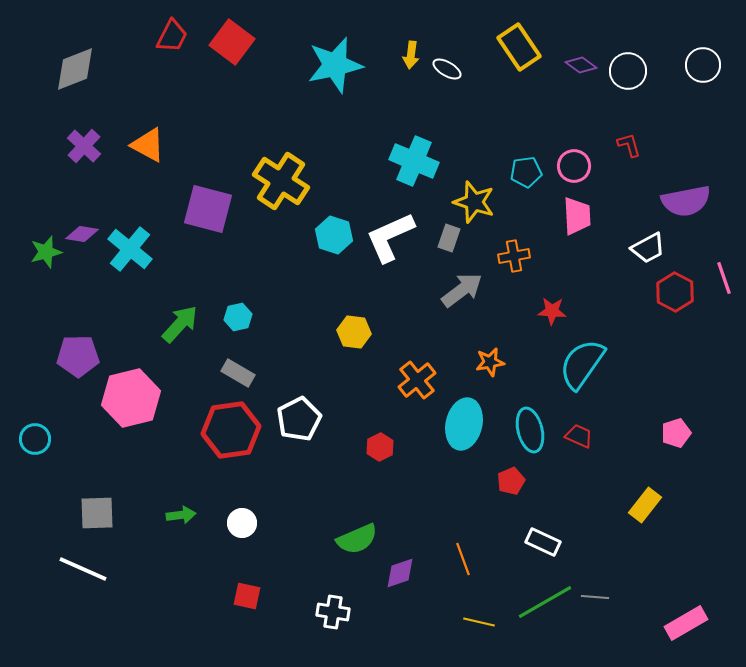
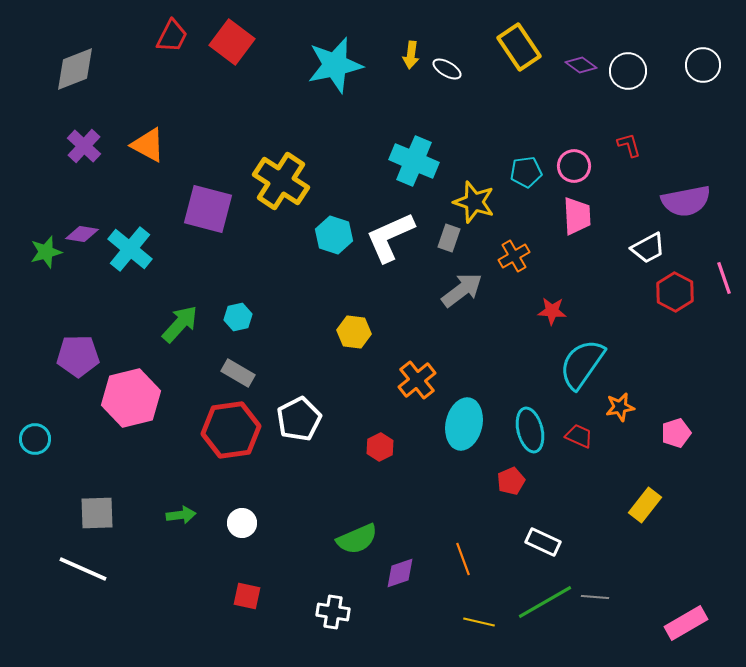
orange cross at (514, 256): rotated 20 degrees counterclockwise
orange star at (490, 362): moved 130 px right, 45 px down
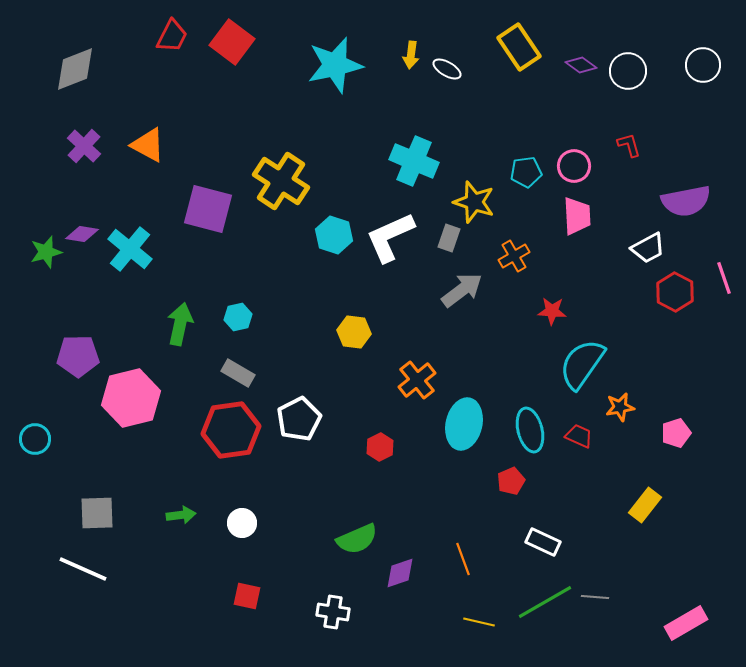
green arrow at (180, 324): rotated 30 degrees counterclockwise
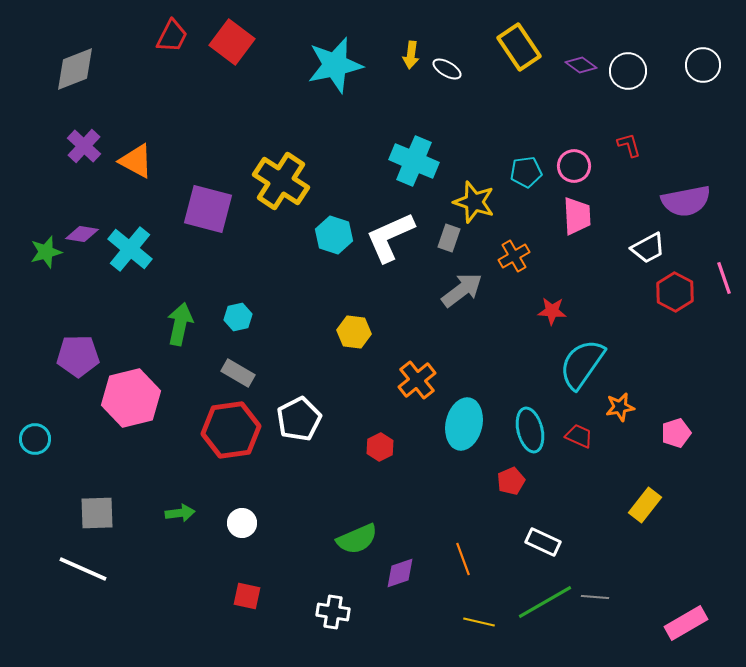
orange triangle at (148, 145): moved 12 px left, 16 px down
green arrow at (181, 515): moved 1 px left, 2 px up
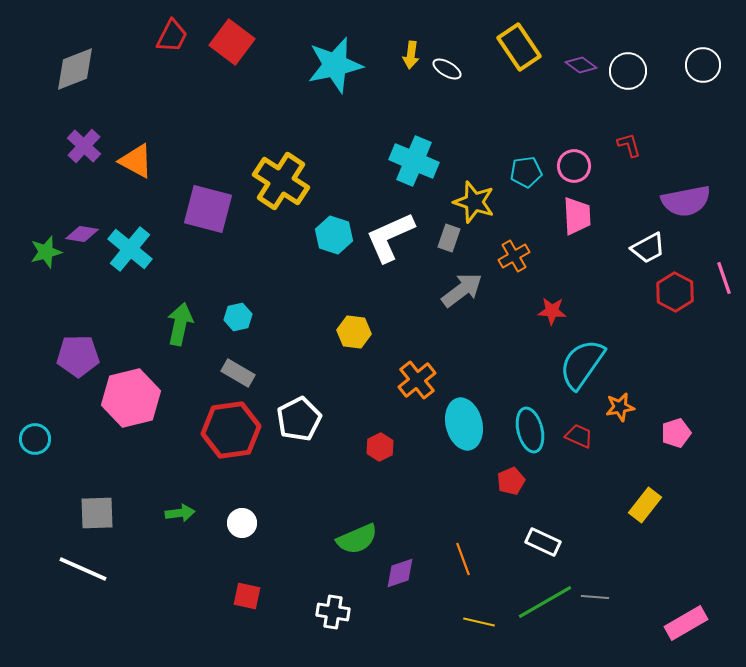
cyan ellipse at (464, 424): rotated 27 degrees counterclockwise
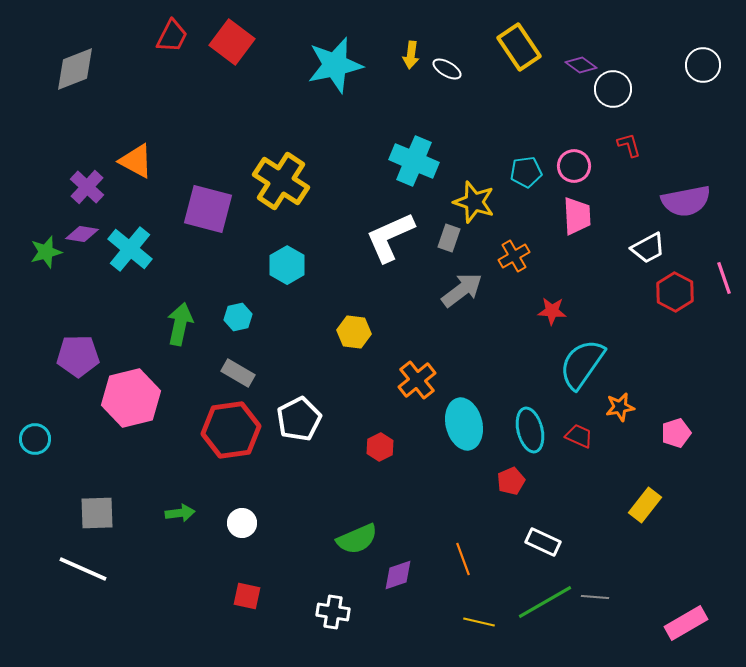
white circle at (628, 71): moved 15 px left, 18 px down
purple cross at (84, 146): moved 3 px right, 41 px down
cyan hexagon at (334, 235): moved 47 px left, 30 px down; rotated 12 degrees clockwise
purple diamond at (400, 573): moved 2 px left, 2 px down
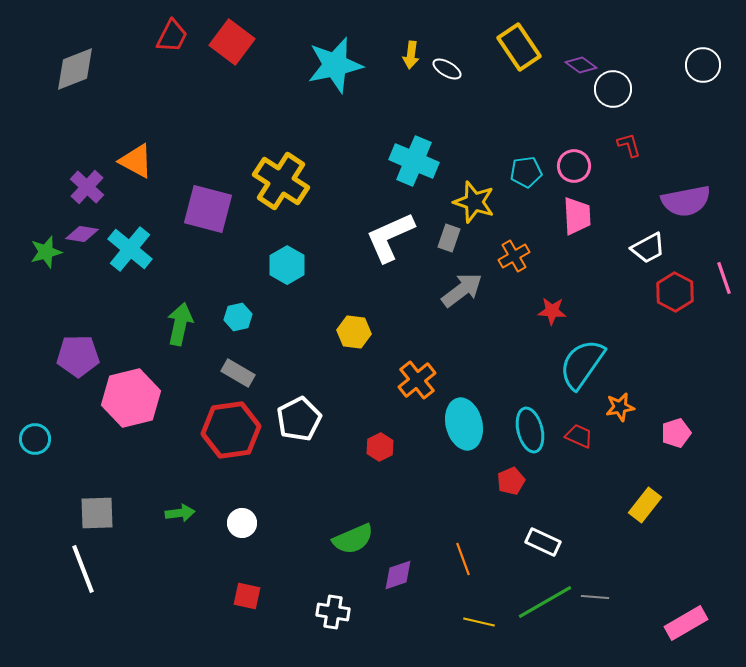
green semicircle at (357, 539): moved 4 px left
white line at (83, 569): rotated 45 degrees clockwise
